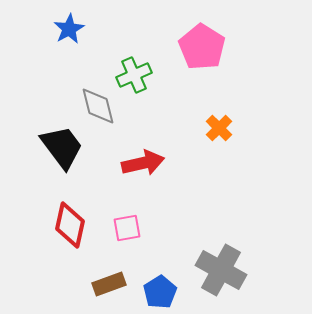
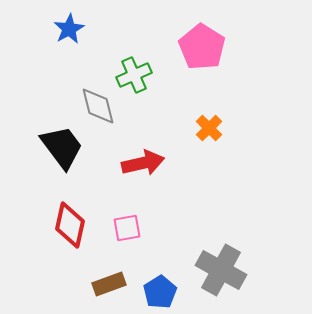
orange cross: moved 10 px left
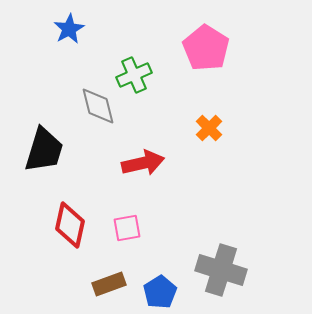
pink pentagon: moved 4 px right, 1 px down
black trapezoid: moved 18 px left, 3 px down; rotated 54 degrees clockwise
gray cross: rotated 12 degrees counterclockwise
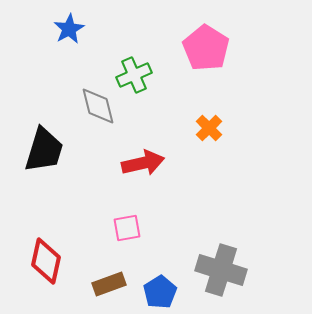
red diamond: moved 24 px left, 36 px down
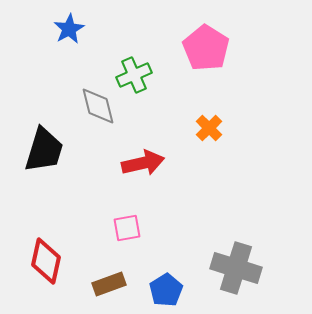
gray cross: moved 15 px right, 2 px up
blue pentagon: moved 6 px right, 2 px up
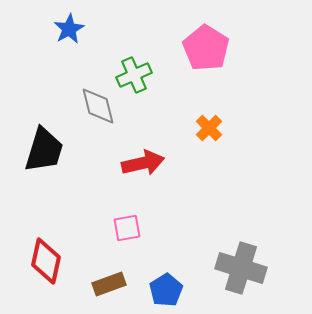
gray cross: moved 5 px right
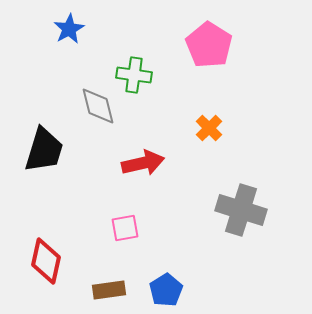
pink pentagon: moved 3 px right, 3 px up
green cross: rotated 32 degrees clockwise
pink square: moved 2 px left
gray cross: moved 58 px up
brown rectangle: moved 6 px down; rotated 12 degrees clockwise
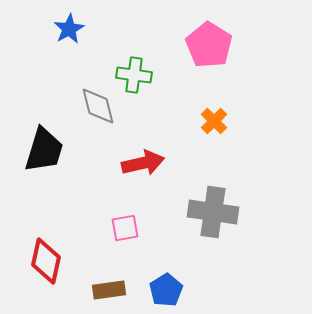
orange cross: moved 5 px right, 7 px up
gray cross: moved 28 px left, 2 px down; rotated 9 degrees counterclockwise
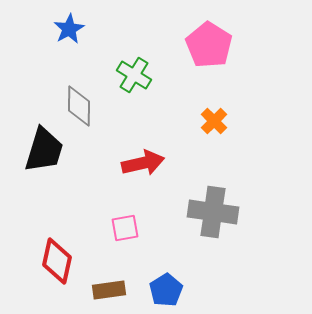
green cross: rotated 24 degrees clockwise
gray diamond: moved 19 px left; rotated 15 degrees clockwise
red diamond: moved 11 px right
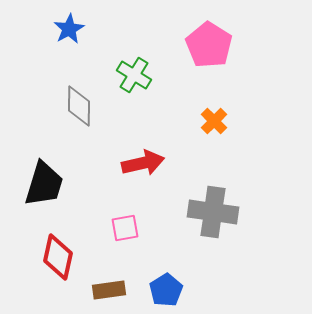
black trapezoid: moved 34 px down
red diamond: moved 1 px right, 4 px up
